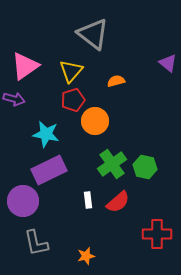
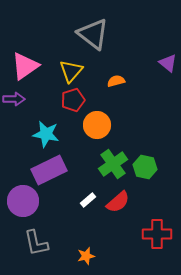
purple arrow: rotated 15 degrees counterclockwise
orange circle: moved 2 px right, 4 px down
green cross: moved 1 px right
white rectangle: rotated 56 degrees clockwise
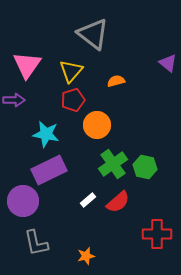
pink triangle: moved 2 px right, 1 px up; rotated 20 degrees counterclockwise
purple arrow: moved 1 px down
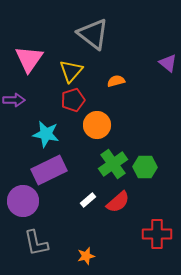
pink triangle: moved 2 px right, 6 px up
green hexagon: rotated 10 degrees counterclockwise
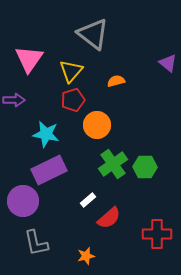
red semicircle: moved 9 px left, 16 px down
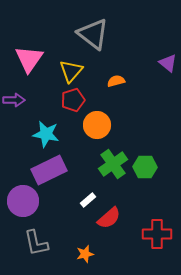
orange star: moved 1 px left, 2 px up
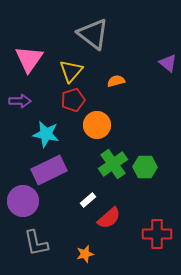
purple arrow: moved 6 px right, 1 px down
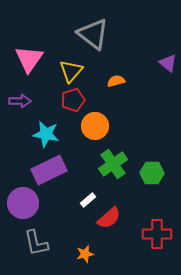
orange circle: moved 2 px left, 1 px down
green hexagon: moved 7 px right, 6 px down
purple circle: moved 2 px down
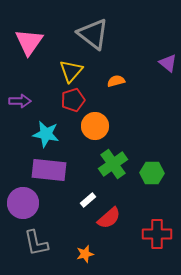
pink triangle: moved 17 px up
purple rectangle: rotated 32 degrees clockwise
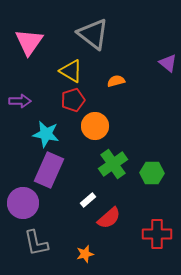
yellow triangle: rotated 40 degrees counterclockwise
purple rectangle: rotated 72 degrees counterclockwise
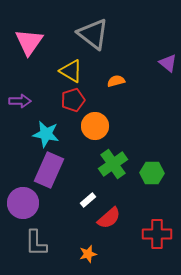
gray L-shape: rotated 12 degrees clockwise
orange star: moved 3 px right
